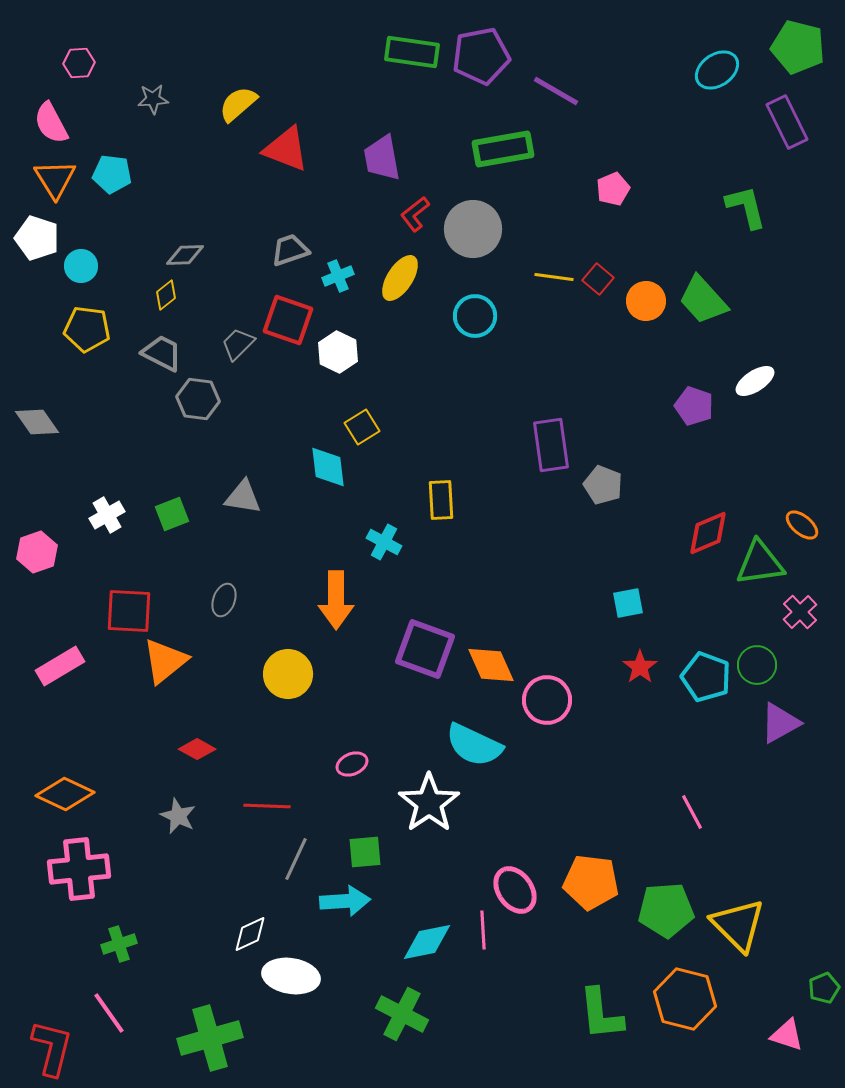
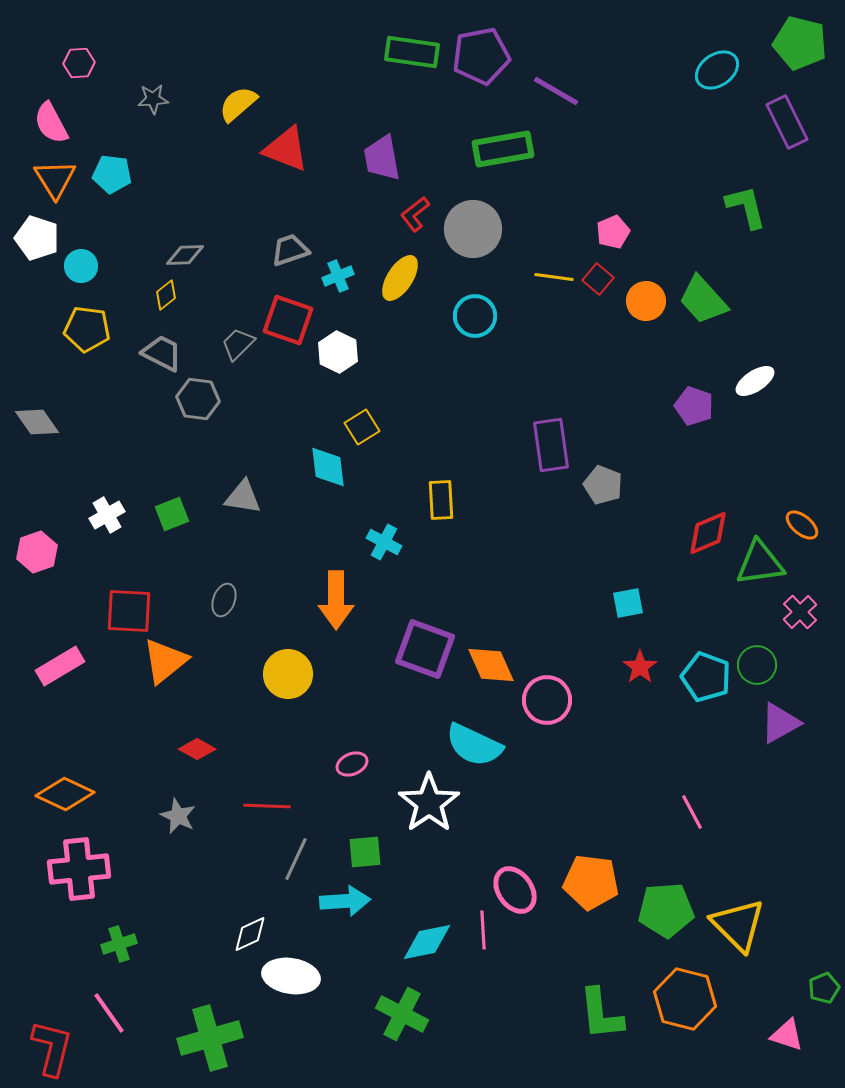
green pentagon at (798, 47): moved 2 px right, 4 px up
pink pentagon at (613, 189): moved 43 px down
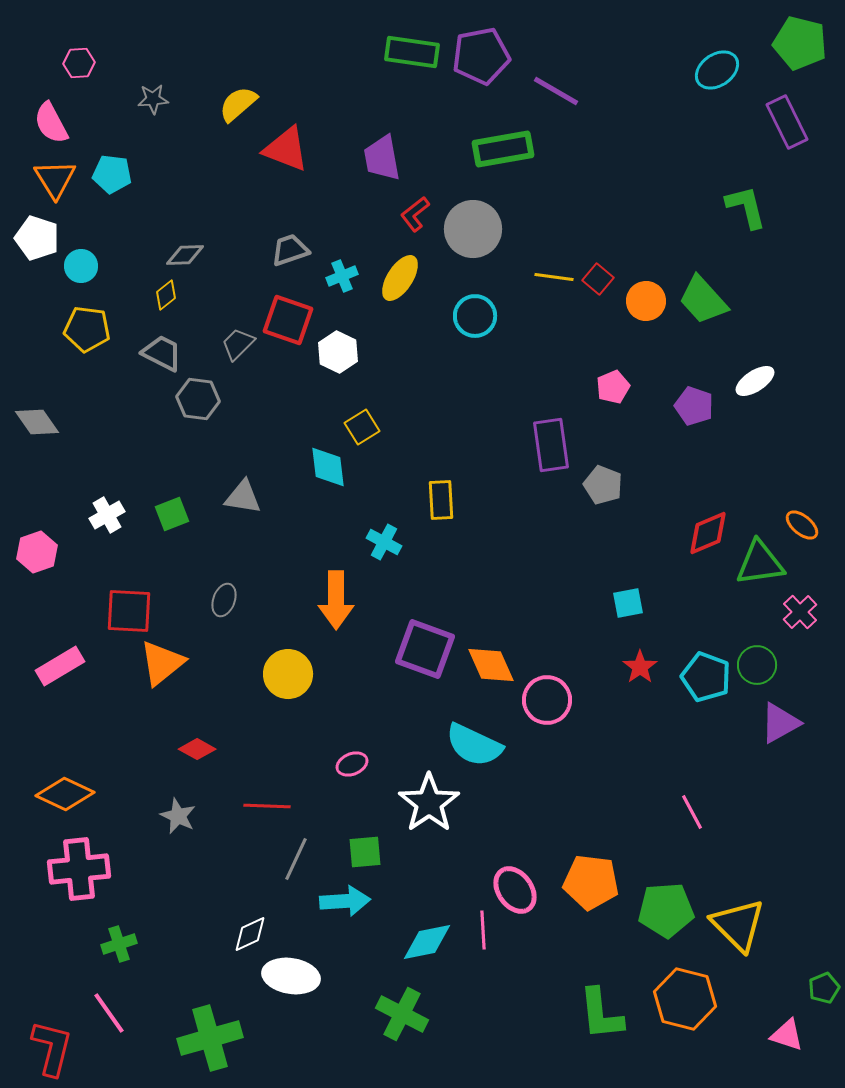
pink pentagon at (613, 232): moved 155 px down
cyan cross at (338, 276): moved 4 px right
orange triangle at (165, 661): moved 3 px left, 2 px down
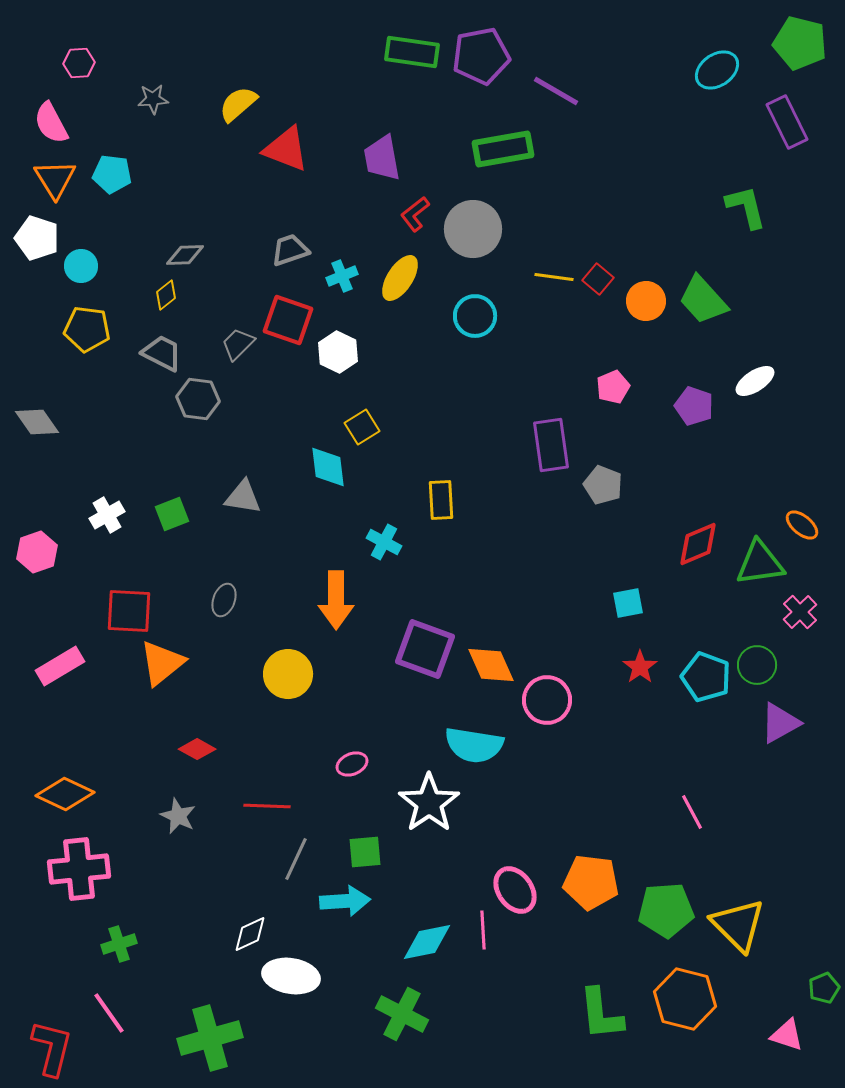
red diamond at (708, 533): moved 10 px left, 11 px down
cyan semicircle at (474, 745): rotated 16 degrees counterclockwise
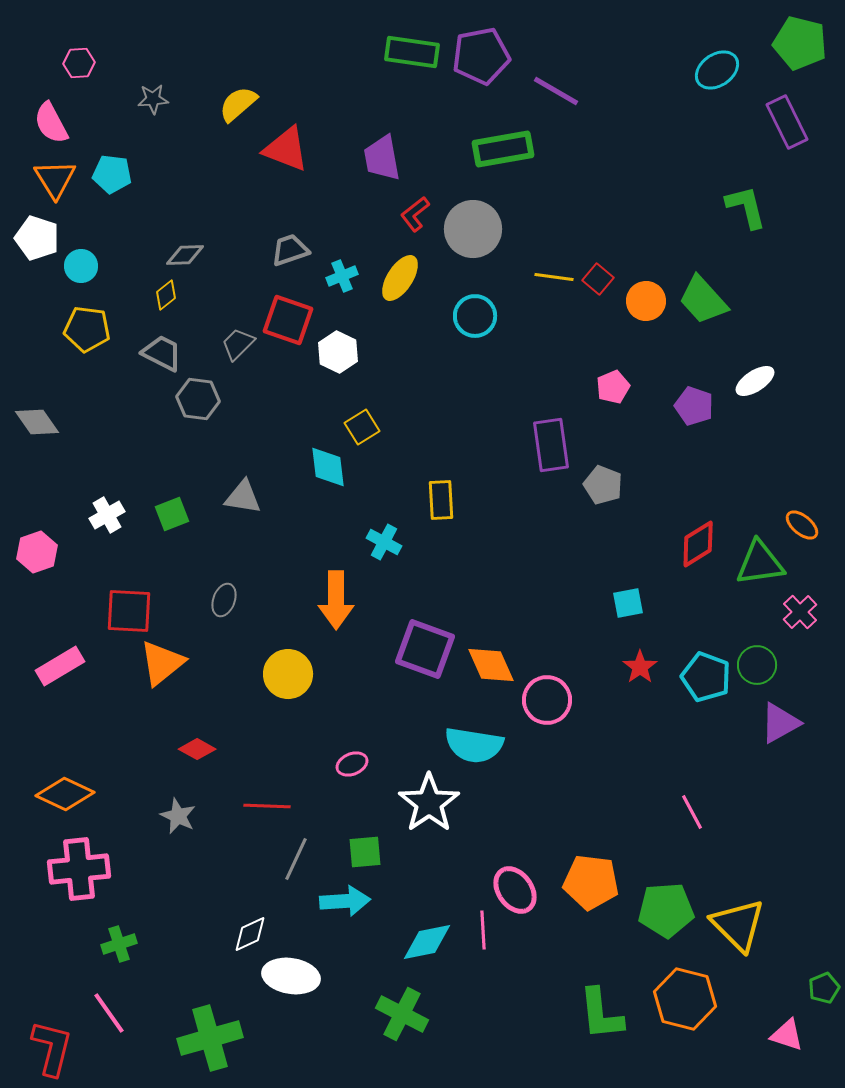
red diamond at (698, 544): rotated 9 degrees counterclockwise
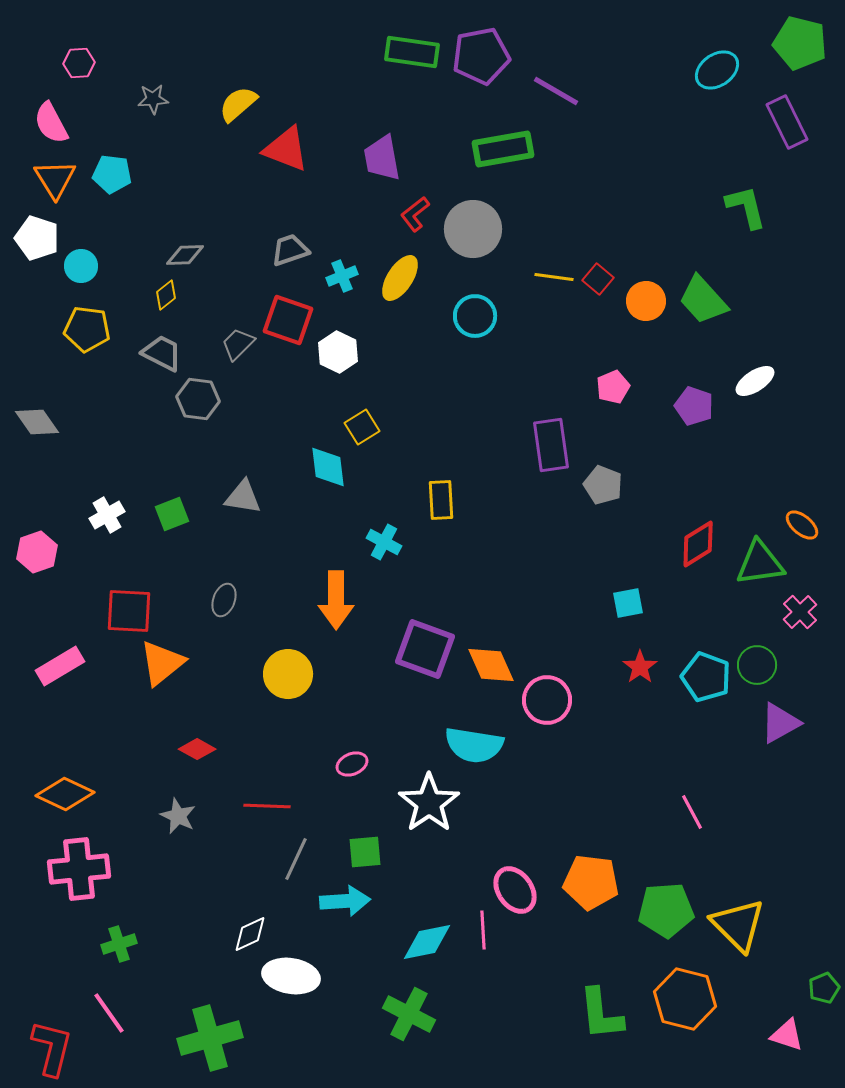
green cross at (402, 1014): moved 7 px right
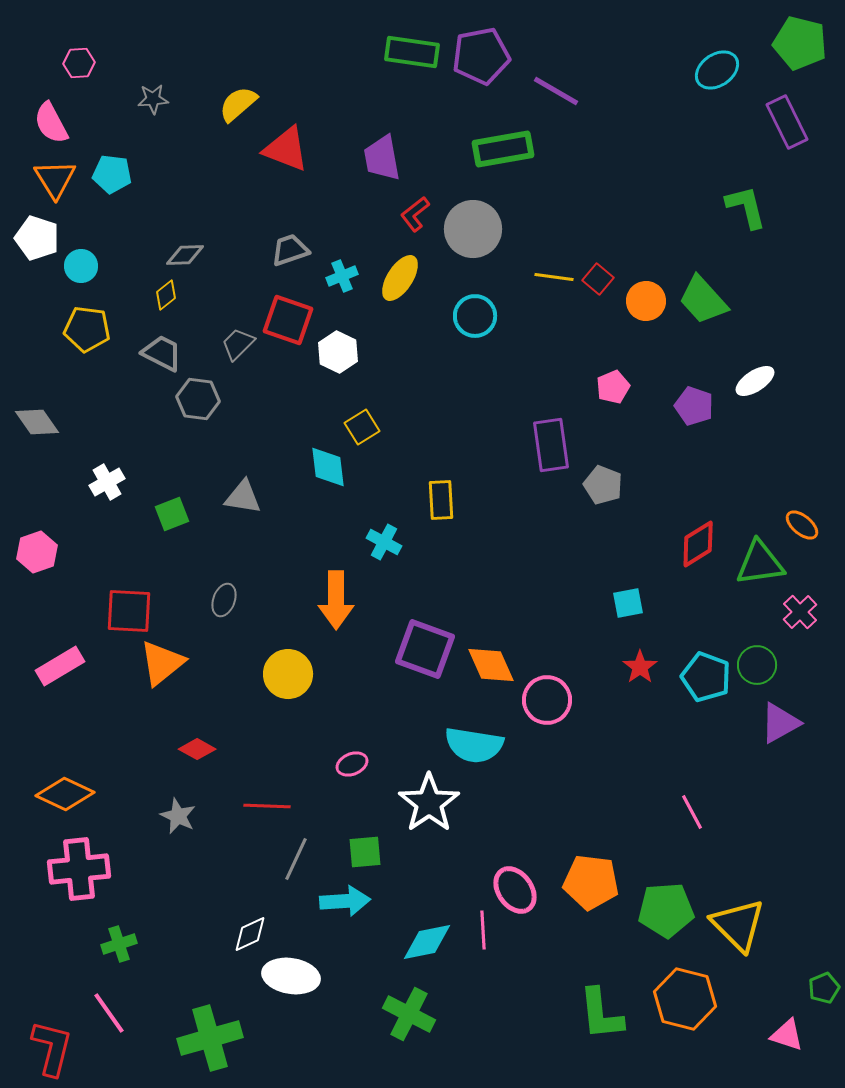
white cross at (107, 515): moved 33 px up
